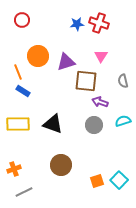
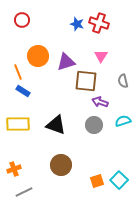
blue star: rotated 24 degrees clockwise
black triangle: moved 3 px right, 1 px down
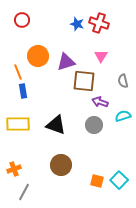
brown square: moved 2 px left
blue rectangle: rotated 48 degrees clockwise
cyan semicircle: moved 5 px up
orange square: rotated 32 degrees clockwise
gray line: rotated 36 degrees counterclockwise
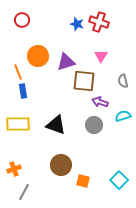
red cross: moved 1 px up
orange square: moved 14 px left
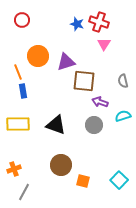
pink triangle: moved 3 px right, 12 px up
